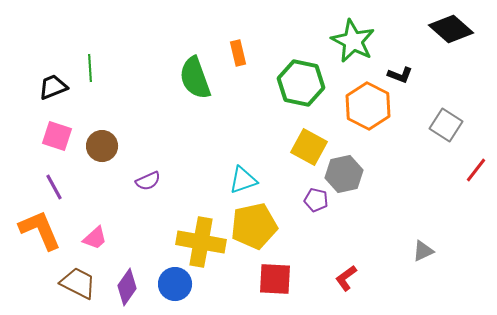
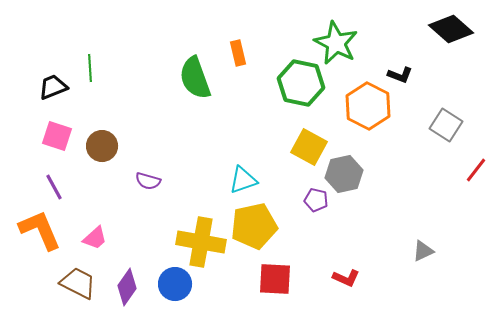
green star: moved 17 px left, 2 px down
purple semicircle: rotated 40 degrees clockwise
red L-shape: rotated 120 degrees counterclockwise
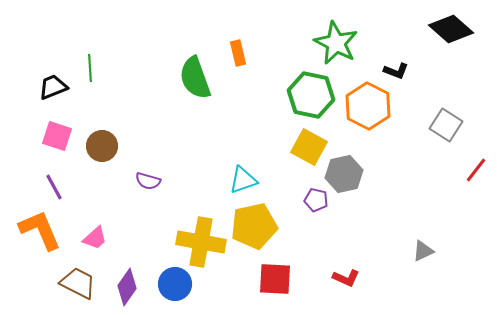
black L-shape: moved 4 px left, 4 px up
green hexagon: moved 10 px right, 12 px down
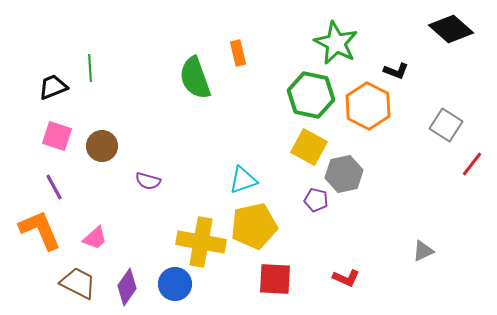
red line: moved 4 px left, 6 px up
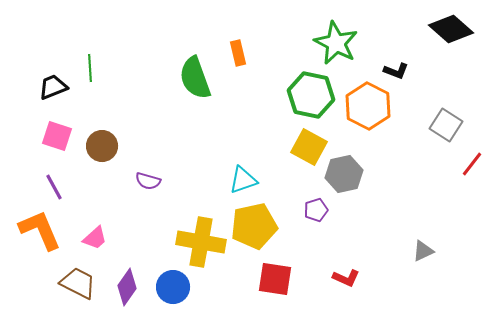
purple pentagon: moved 10 px down; rotated 30 degrees counterclockwise
red square: rotated 6 degrees clockwise
blue circle: moved 2 px left, 3 px down
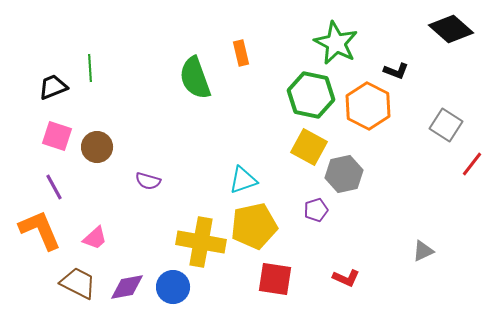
orange rectangle: moved 3 px right
brown circle: moved 5 px left, 1 px down
purple diamond: rotated 45 degrees clockwise
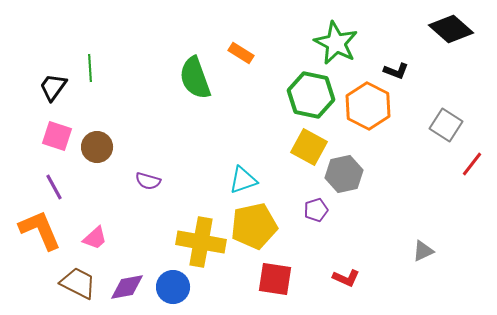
orange rectangle: rotated 45 degrees counterclockwise
black trapezoid: rotated 32 degrees counterclockwise
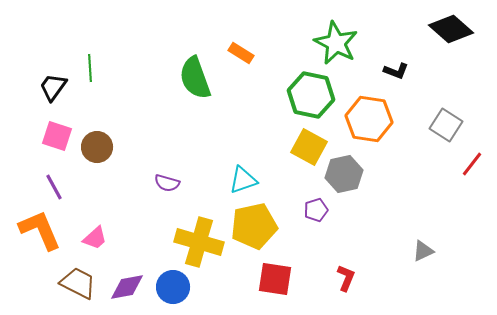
orange hexagon: moved 1 px right, 13 px down; rotated 18 degrees counterclockwise
purple semicircle: moved 19 px right, 2 px down
yellow cross: moved 2 px left; rotated 6 degrees clockwise
red L-shape: rotated 92 degrees counterclockwise
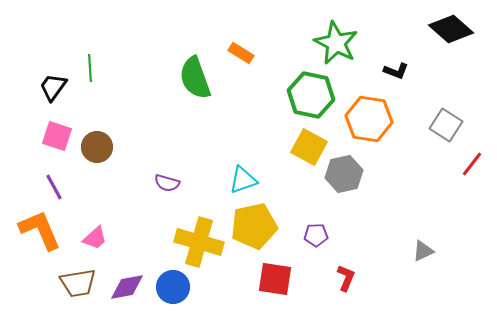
purple pentagon: moved 25 px down; rotated 15 degrees clockwise
brown trapezoid: rotated 144 degrees clockwise
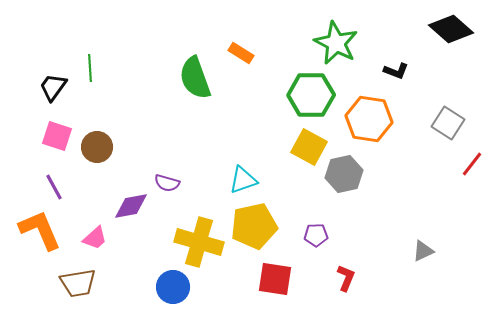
green hexagon: rotated 12 degrees counterclockwise
gray square: moved 2 px right, 2 px up
purple diamond: moved 4 px right, 81 px up
